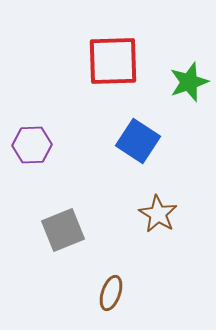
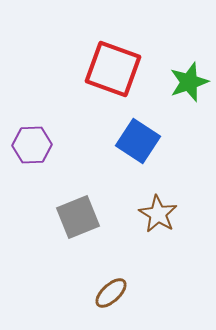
red square: moved 8 px down; rotated 22 degrees clockwise
gray square: moved 15 px right, 13 px up
brown ellipse: rotated 28 degrees clockwise
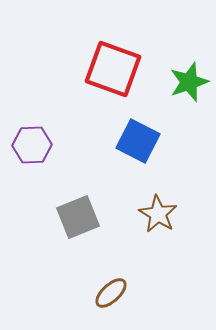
blue square: rotated 6 degrees counterclockwise
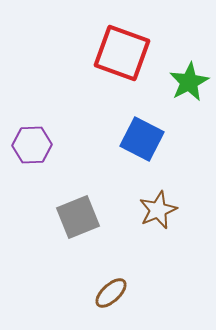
red square: moved 9 px right, 16 px up
green star: rotated 9 degrees counterclockwise
blue square: moved 4 px right, 2 px up
brown star: moved 4 px up; rotated 18 degrees clockwise
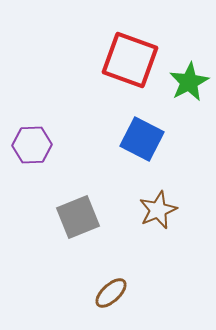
red square: moved 8 px right, 7 px down
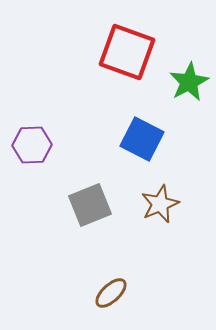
red square: moved 3 px left, 8 px up
brown star: moved 2 px right, 6 px up
gray square: moved 12 px right, 12 px up
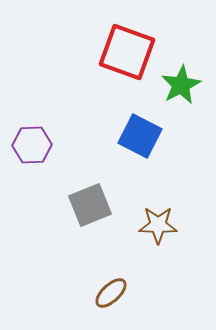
green star: moved 8 px left, 3 px down
blue square: moved 2 px left, 3 px up
brown star: moved 2 px left, 21 px down; rotated 24 degrees clockwise
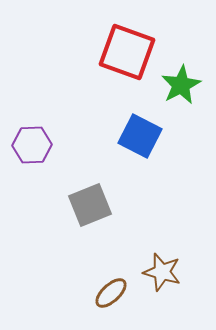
brown star: moved 4 px right, 47 px down; rotated 15 degrees clockwise
